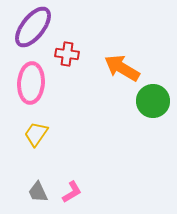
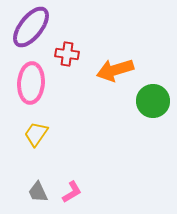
purple ellipse: moved 2 px left
orange arrow: moved 7 px left, 2 px down; rotated 48 degrees counterclockwise
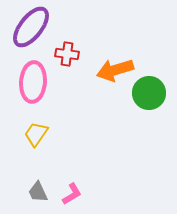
pink ellipse: moved 2 px right, 1 px up
green circle: moved 4 px left, 8 px up
pink L-shape: moved 2 px down
